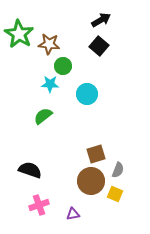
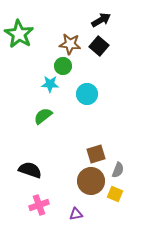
brown star: moved 21 px right
purple triangle: moved 3 px right
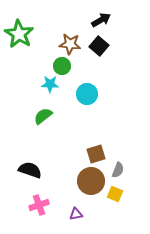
green circle: moved 1 px left
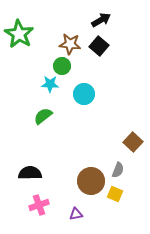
cyan circle: moved 3 px left
brown square: moved 37 px right, 12 px up; rotated 30 degrees counterclockwise
black semicircle: moved 3 px down; rotated 20 degrees counterclockwise
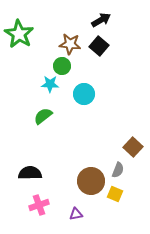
brown square: moved 5 px down
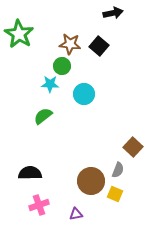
black arrow: moved 12 px right, 7 px up; rotated 18 degrees clockwise
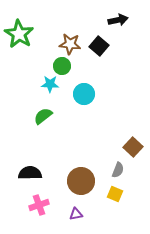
black arrow: moved 5 px right, 7 px down
brown circle: moved 10 px left
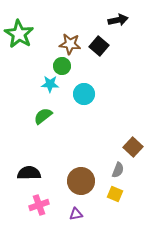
black semicircle: moved 1 px left
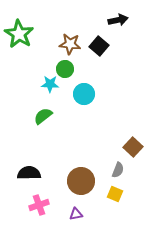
green circle: moved 3 px right, 3 px down
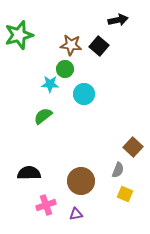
green star: moved 1 px down; rotated 24 degrees clockwise
brown star: moved 1 px right, 1 px down
yellow square: moved 10 px right
pink cross: moved 7 px right
